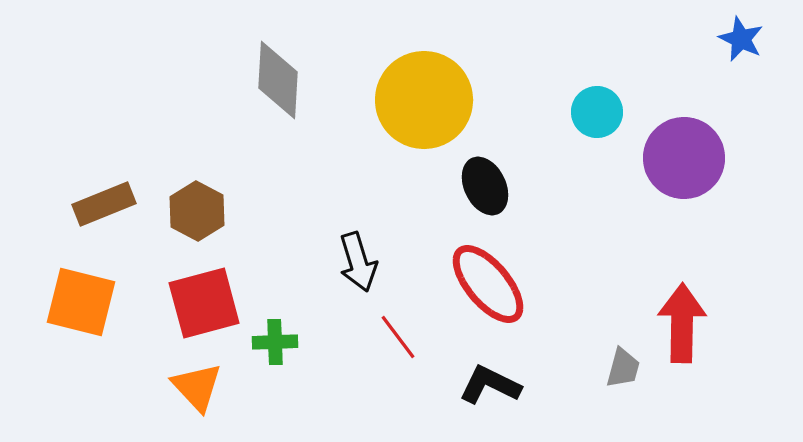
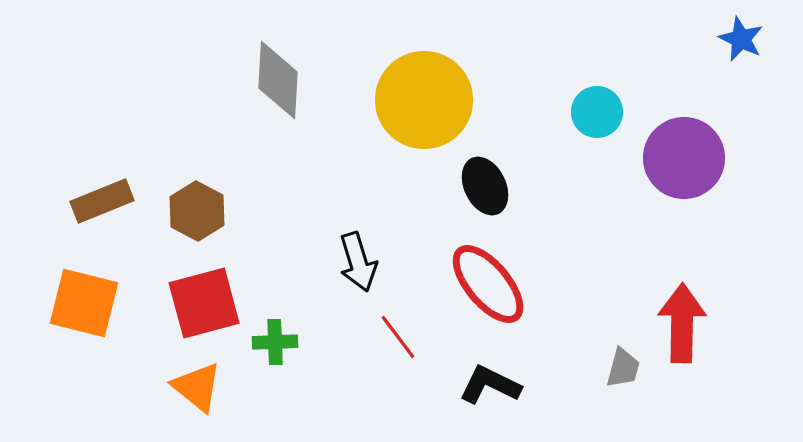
brown rectangle: moved 2 px left, 3 px up
orange square: moved 3 px right, 1 px down
orange triangle: rotated 8 degrees counterclockwise
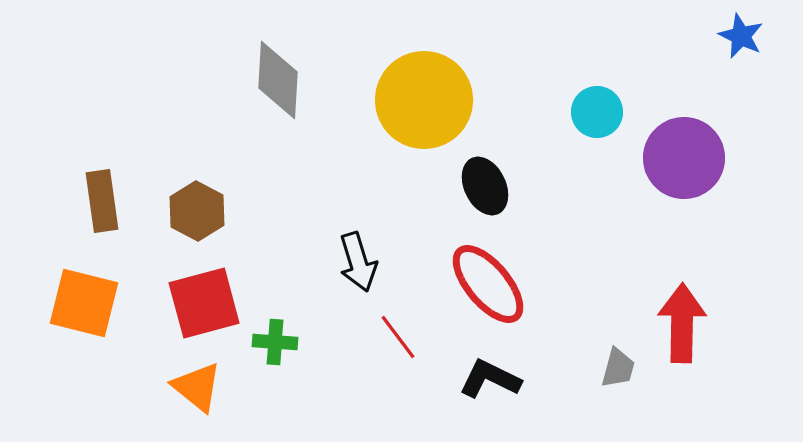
blue star: moved 3 px up
brown rectangle: rotated 76 degrees counterclockwise
green cross: rotated 6 degrees clockwise
gray trapezoid: moved 5 px left
black L-shape: moved 6 px up
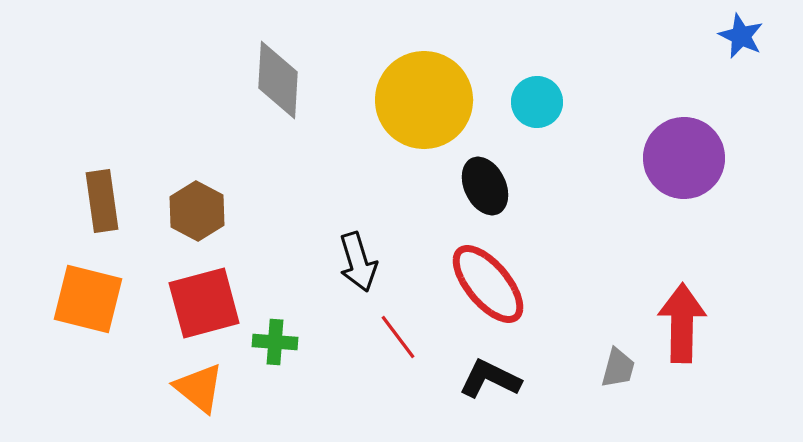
cyan circle: moved 60 px left, 10 px up
orange square: moved 4 px right, 4 px up
orange triangle: moved 2 px right, 1 px down
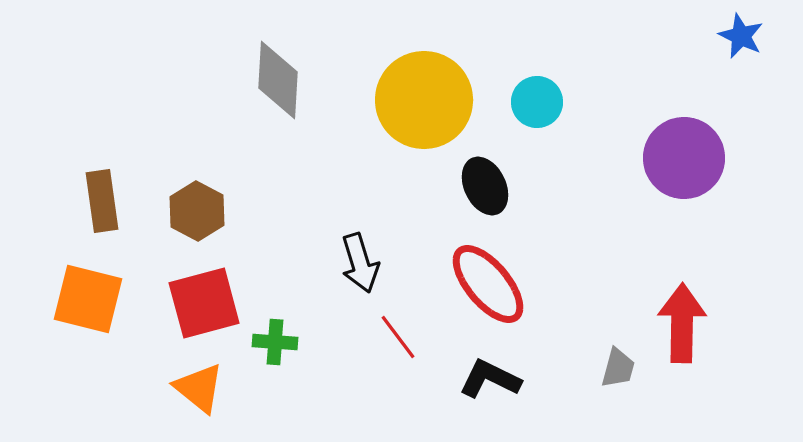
black arrow: moved 2 px right, 1 px down
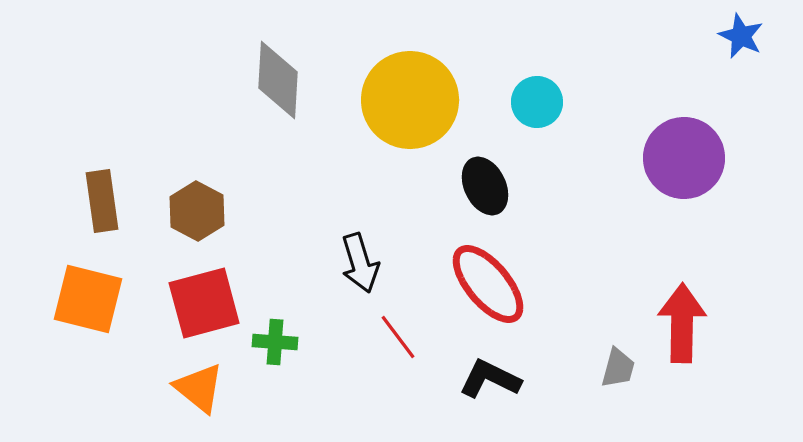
yellow circle: moved 14 px left
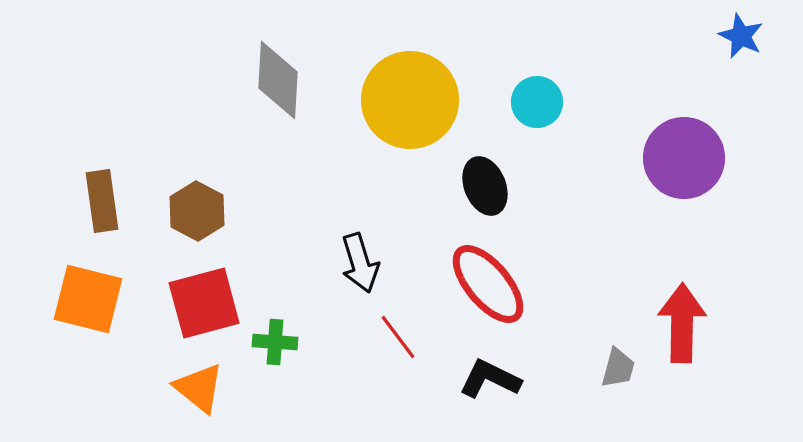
black ellipse: rotated 4 degrees clockwise
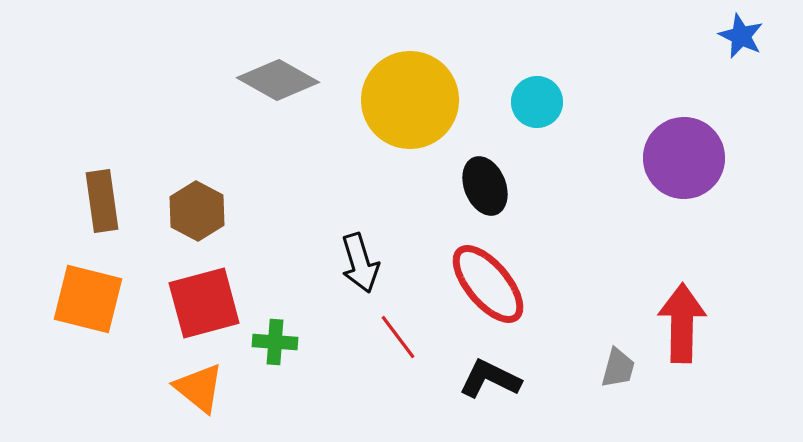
gray diamond: rotated 64 degrees counterclockwise
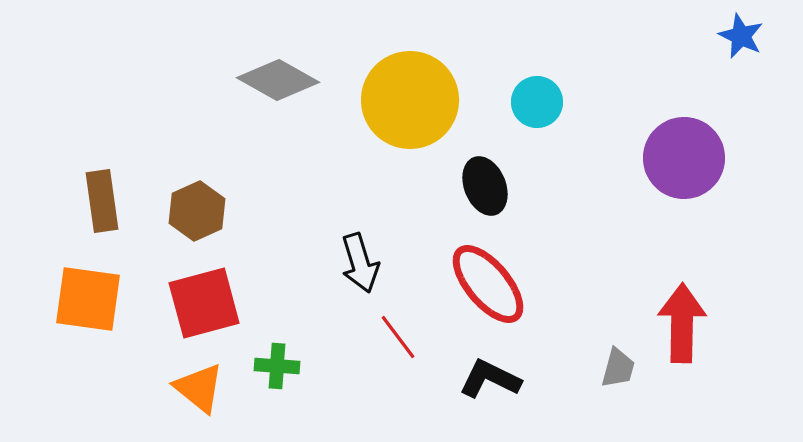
brown hexagon: rotated 8 degrees clockwise
orange square: rotated 6 degrees counterclockwise
green cross: moved 2 px right, 24 px down
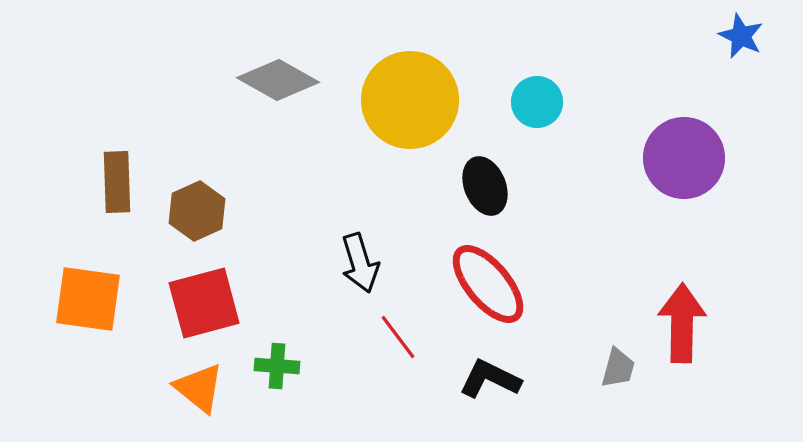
brown rectangle: moved 15 px right, 19 px up; rotated 6 degrees clockwise
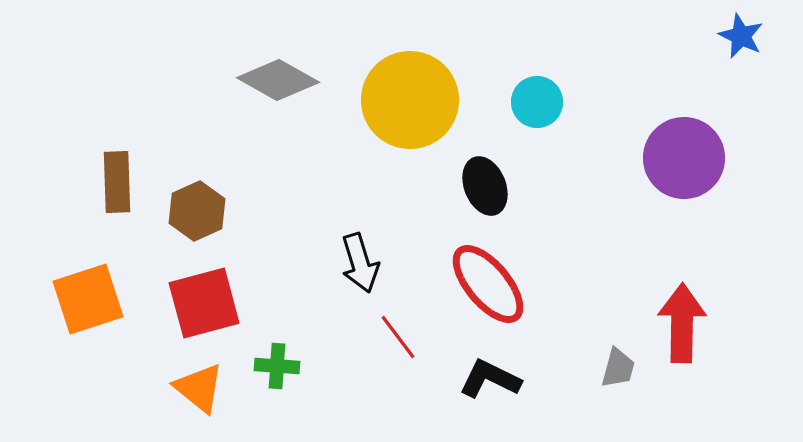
orange square: rotated 26 degrees counterclockwise
